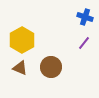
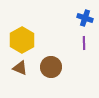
blue cross: moved 1 px down
purple line: rotated 40 degrees counterclockwise
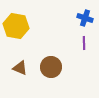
yellow hexagon: moved 6 px left, 14 px up; rotated 20 degrees counterclockwise
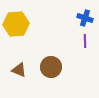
yellow hexagon: moved 2 px up; rotated 15 degrees counterclockwise
purple line: moved 1 px right, 2 px up
brown triangle: moved 1 px left, 2 px down
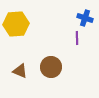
purple line: moved 8 px left, 3 px up
brown triangle: moved 1 px right, 1 px down
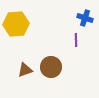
purple line: moved 1 px left, 2 px down
brown triangle: moved 5 px right, 1 px up; rotated 42 degrees counterclockwise
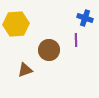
brown circle: moved 2 px left, 17 px up
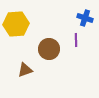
brown circle: moved 1 px up
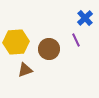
blue cross: rotated 28 degrees clockwise
yellow hexagon: moved 18 px down
purple line: rotated 24 degrees counterclockwise
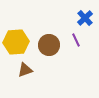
brown circle: moved 4 px up
